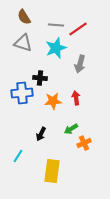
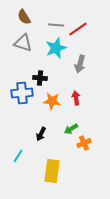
orange star: moved 1 px left; rotated 12 degrees clockwise
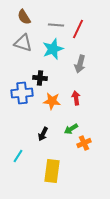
red line: rotated 30 degrees counterclockwise
cyan star: moved 3 px left, 1 px down
black arrow: moved 2 px right
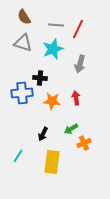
yellow rectangle: moved 9 px up
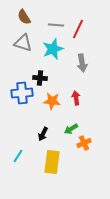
gray arrow: moved 2 px right, 1 px up; rotated 24 degrees counterclockwise
